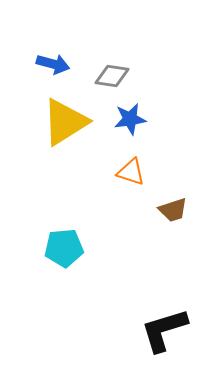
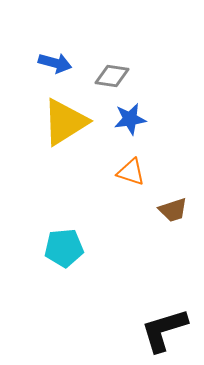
blue arrow: moved 2 px right, 1 px up
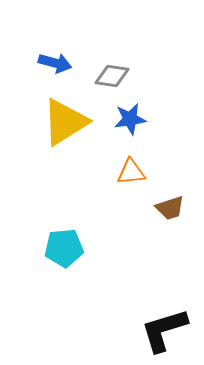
orange triangle: rotated 24 degrees counterclockwise
brown trapezoid: moved 3 px left, 2 px up
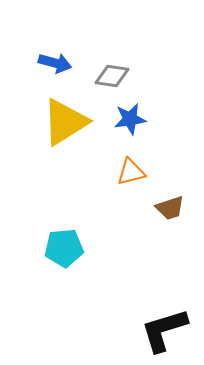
orange triangle: rotated 8 degrees counterclockwise
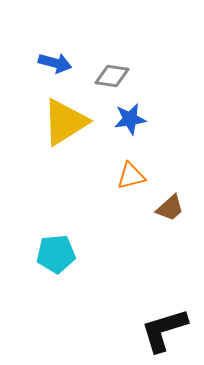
orange triangle: moved 4 px down
brown trapezoid: rotated 24 degrees counterclockwise
cyan pentagon: moved 8 px left, 6 px down
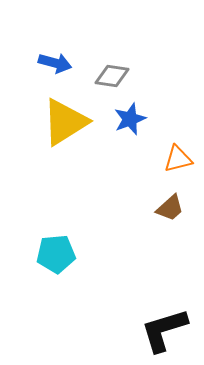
blue star: rotated 12 degrees counterclockwise
orange triangle: moved 47 px right, 17 px up
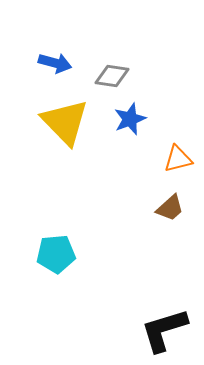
yellow triangle: rotated 42 degrees counterclockwise
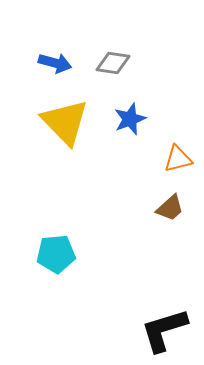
gray diamond: moved 1 px right, 13 px up
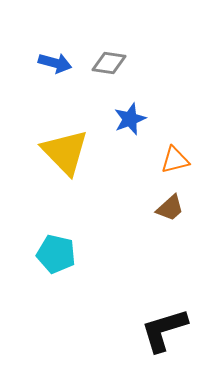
gray diamond: moved 4 px left
yellow triangle: moved 30 px down
orange triangle: moved 3 px left, 1 px down
cyan pentagon: rotated 18 degrees clockwise
